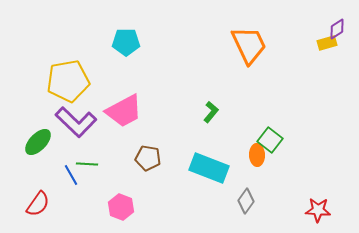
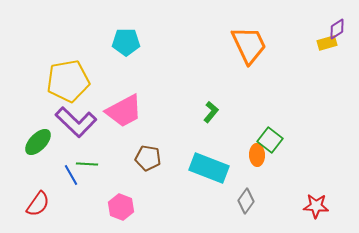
red star: moved 2 px left, 4 px up
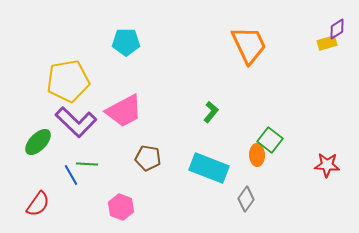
gray diamond: moved 2 px up
red star: moved 11 px right, 41 px up
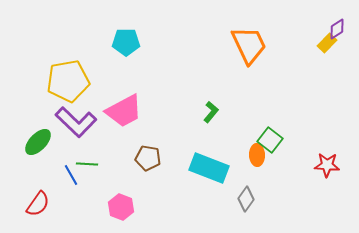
yellow rectangle: rotated 30 degrees counterclockwise
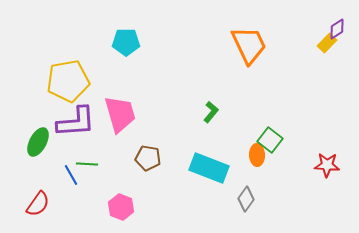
pink trapezoid: moved 4 px left, 3 px down; rotated 78 degrees counterclockwise
purple L-shape: rotated 48 degrees counterclockwise
green ellipse: rotated 16 degrees counterclockwise
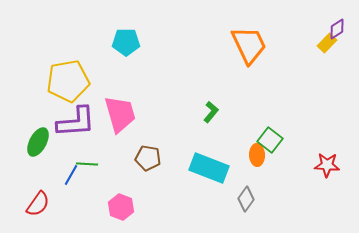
blue line: rotated 60 degrees clockwise
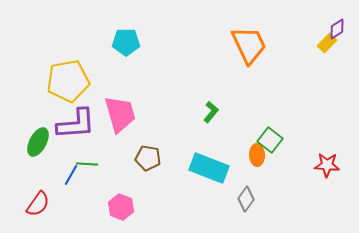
purple L-shape: moved 2 px down
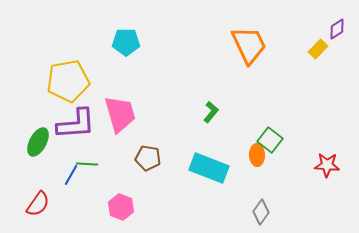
yellow rectangle: moved 9 px left, 6 px down
gray diamond: moved 15 px right, 13 px down
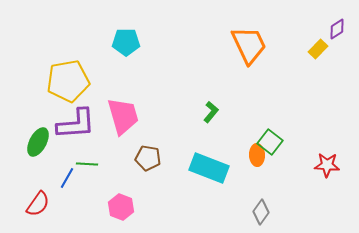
pink trapezoid: moved 3 px right, 2 px down
green square: moved 2 px down
blue line: moved 4 px left, 3 px down
